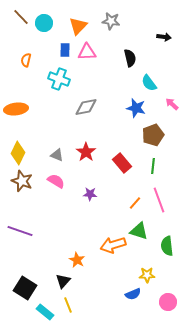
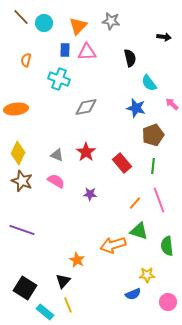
purple line: moved 2 px right, 1 px up
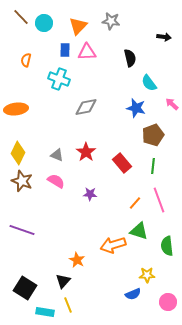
cyan rectangle: rotated 30 degrees counterclockwise
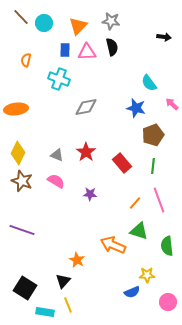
black semicircle: moved 18 px left, 11 px up
orange arrow: rotated 40 degrees clockwise
blue semicircle: moved 1 px left, 2 px up
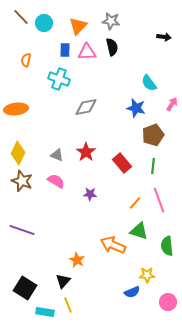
pink arrow: rotated 80 degrees clockwise
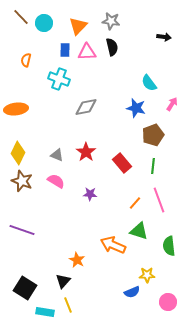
green semicircle: moved 2 px right
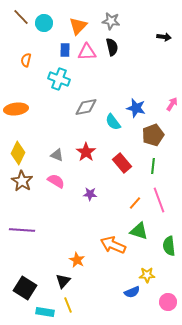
cyan semicircle: moved 36 px left, 39 px down
brown star: rotated 10 degrees clockwise
purple line: rotated 15 degrees counterclockwise
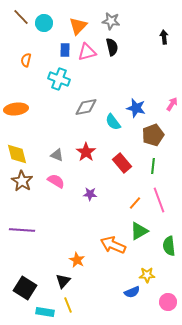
black arrow: rotated 104 degrees counterclockwise
pink triangle: rotated 12 degrees counterclockwise
yellow diamond: moved 1 px left, 1 px down; rotated 40 degrees counterclockwise
green triangle: rotated 48 degrees counterclockwise
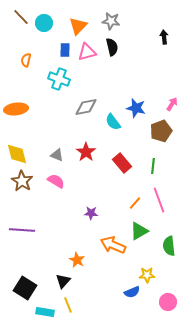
brown pentagon: moved 8 px right, 4 px up
purple star: moved 1 px right, 19 px down
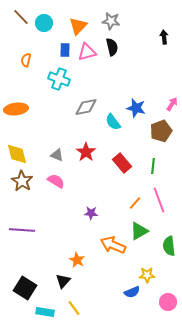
yellow line: moved 6 px right, 3 px down; rotated 14 degrees counterclockwise
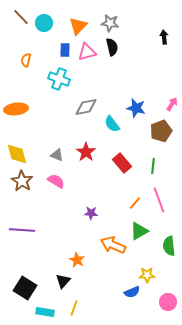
gray star: moved 1 px left, 2 px down
cyan semicircle: moved 1 px left, 2 px down
yellow line: rotated 56 degrees clockwise
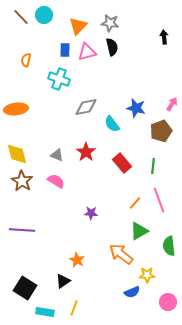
cyan circle: moved 8 px up
orange arrow: moved 8 px right, 9 px down; rotated 15 degrees clockwise
black triangle: rotated 14 degrees clockwise
